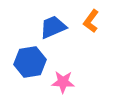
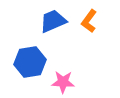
orange L-shape: moved 2 px left
blue trapezoid: moved 6 px up
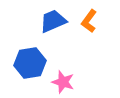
blue hexagon: moved 1 px down
pink star: rotated 15 degrees clockwise
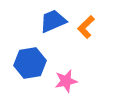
orange L-shape: moved 3 px left, 6 px down; rotated 10 degrees clockwise
pink star: moved 3 px right, 1 px up; rotated 30 degrees counterclockwise
